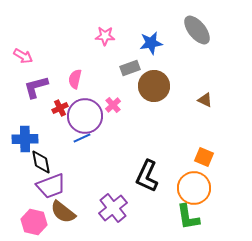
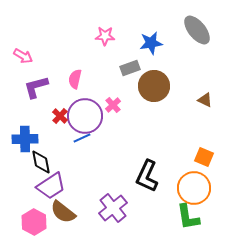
red cross: moved 8 px down; rotated 21 degrees counterclockwise
purple trapezoid: rotated 12 degrees counterclockwise
pink hexagon: rotated 15 degrees clockwise
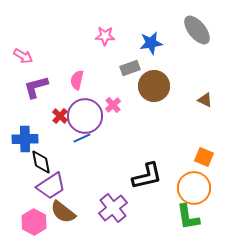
pink semicircle: moved 2 px right, 1 px down
black L-shape: rotated 128 degrees counterclockwise
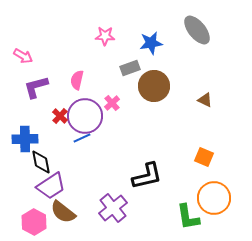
pink cross: moved 1 px left, 2 px up
orange circle: moved 20 px right, 10 px down
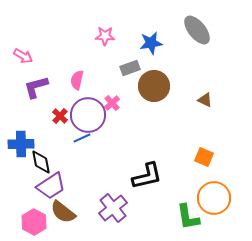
purple circle: moved 3 px right, 1 px up
blue cross: moved 4 px left, 5 px down
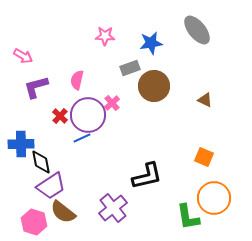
pink hexagon: rotated 10 degrees counterclockwise
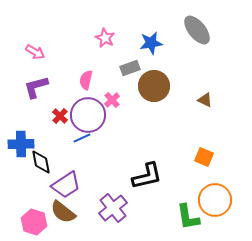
pink star: moved 2 px down; rotated 24 degrees clockwise
pink arrow: moved 12 px right, 4 px up
pink semicircle: moved 9 px right
pink cross: moved 3 px up
purple trapezoid: moved 15 px right, 1 px up
orange circle: moved 1 px right, 2 px down
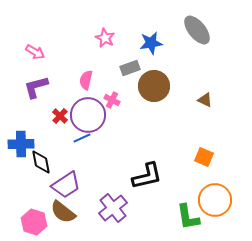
pink cross: rotated 21 degrees counterclockwise
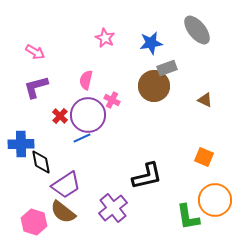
gray rectangle: moved 37 px right
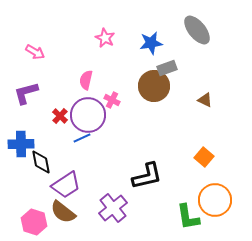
purple L-shape: moved 10 px left, 6 px down
orange square: rotated 18 degrees clockwise
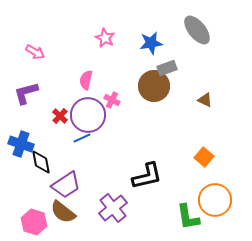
blue cross: rotated 20 degrees clockwise
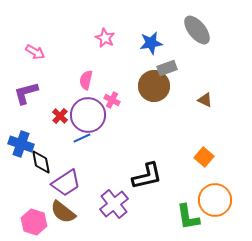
purple trapezoid: moved 2 px up
purple cross: moved 1 px right, 4 px up
